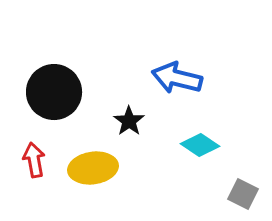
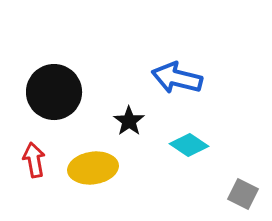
cyan diamond: moved 11 px left
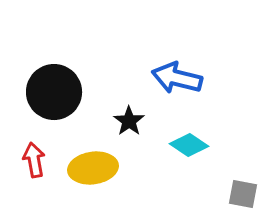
gray square: rotated 16 degrees counterclockwise
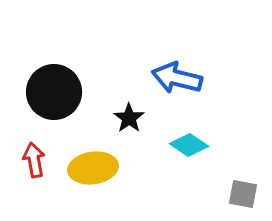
black star: moved 3 px up
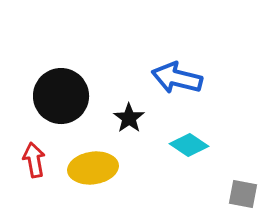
black circle: moved 7 px right, 4 px down
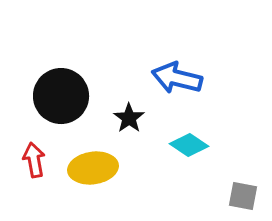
gray square: moved 2 px down
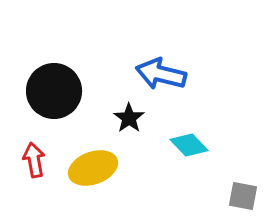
blue arrow: moved 16 px left, 4 px up
black circle: moved 7 px left, 5 px up
cyan diamond: rotated 12 degrees clockwise
yellow ellipse: rotated 12 degrees counterclockwise
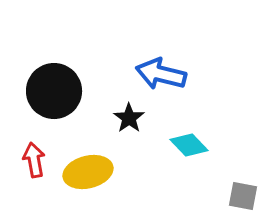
yellow ellipse: moved 5 px left, 4 px down; rotated 6 degrees clockwise
